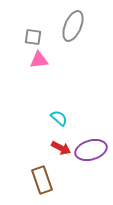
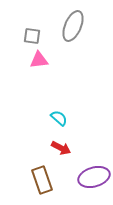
gray square: moved 1 px left, 1 px up
purple ellipse: moved 3 px right, 27 px down
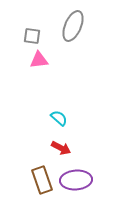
purple ellipse: moved 18 px left, 3 px down; rotated 12 degrees clockwise
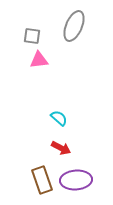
gray ellipse: moved 1 px right
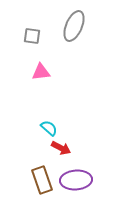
pink triangle: moved 2 px right, 12 px down
cyan semicircle: moved 10 px left, 10 px down
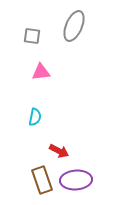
cyan semicircle: moved 14 px left, 11 px up; rotated 60 degrees clockwise
red arrow: moved 2 px left, 3 px down
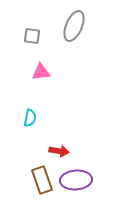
cyan semicircle: moved 5 px left, 1 px down
red arrow: rotated 18 degrees counterclockwise
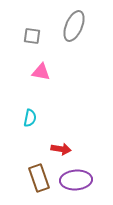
pink triangle: rotated 18 degrees clockwise
red arrow: moved 2 px right, 2 px up
brown rectangle: moved 3 px left, 2 px up
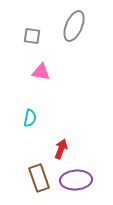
red arrow: rotated 78 degrees counterclockwise
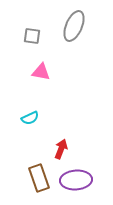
cyan semicircle: rotated 54 degrees clockwise
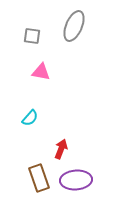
cyan semicircle: rotated 24 degrees counterclockwise
